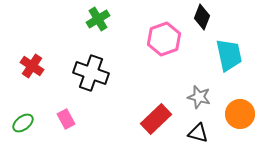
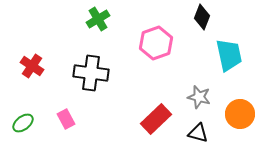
pink hexagon: moved 8 px left, 4 px down
black cross: rotated 12 degrees counterclockwise
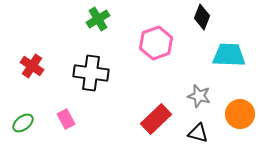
cyan trapezoid: rotated 76 degrees counterclockwise
gray star: moved 1 px up
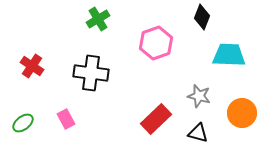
orange circle: moved 2 px right, 1 px up
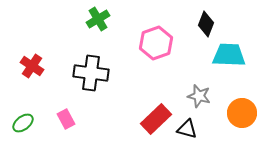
black diamond: moved 4 px right, 7 px down
black triangle: moved 11 px left, 4 px up
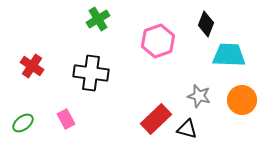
pink hexagon: moved 2 px right, 2 px up
orange circle: moved 13 px up
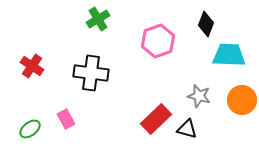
green ellipse: moved 7 px right, 6 px down
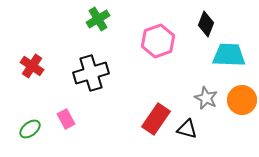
black cross: rotated 24 degrees counterclockwise
gray star: moved 7 px right, 2 px down; rotated 10 degrees clockwise
red rectangle: rotated 12 degrees counterclockwise
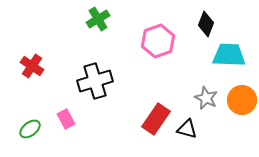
black cross: moved 4 px right, 8 px down
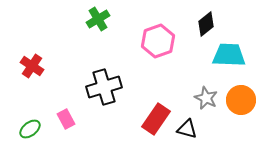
black diamond: rotated 30 degrees clockwise
black cross: moved 9 px right, 6 px down
orange circle: moved 1 px left
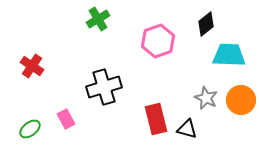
red rectangle: rotated 48 degrees counterclockwise
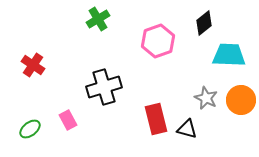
black diamond: moved 2 px left, 1 px up
red cross: moved 1 px right, 1 px up
pink rectangle: moved 2 px right, 1 px down
